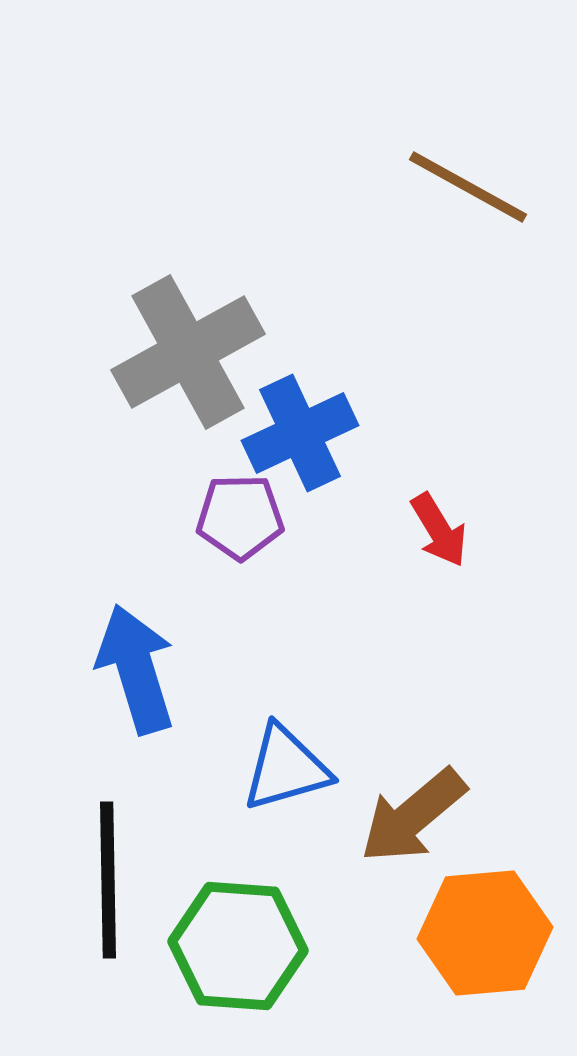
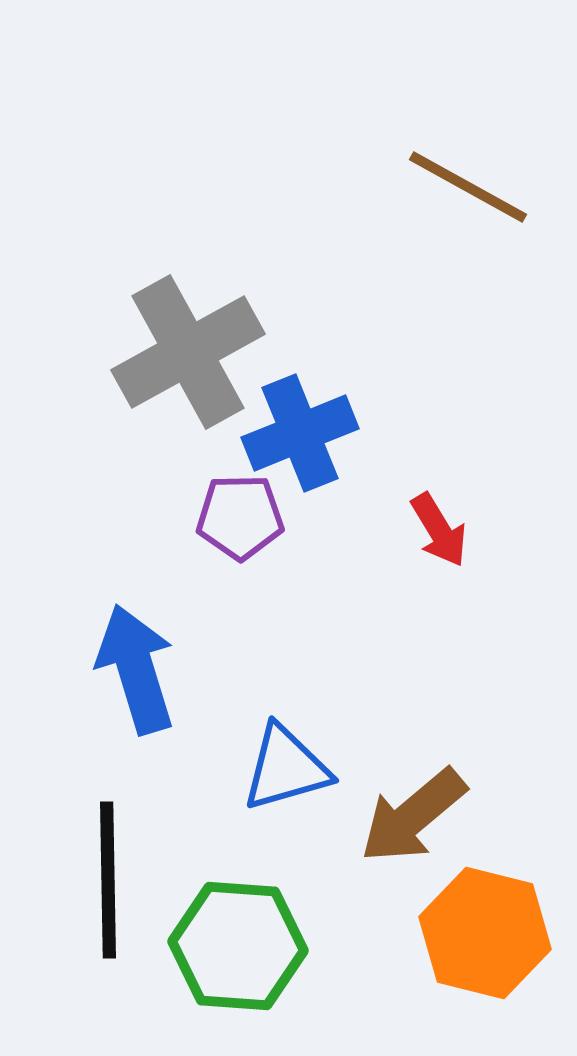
blue cross: rotated 3 degrees clockwise
orange hexagon: rotated 19 degrees clockwise
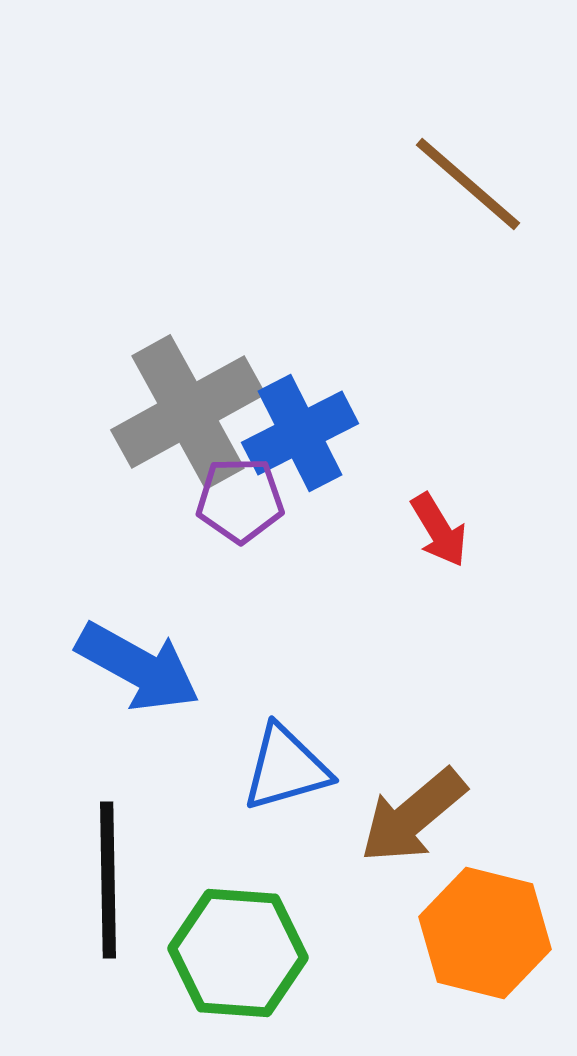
brown line: moved 3 px up; rotated 12 degrees clockwise
gray cross: moved 60 px down
blue cross: rotated 5 degrees counterclockwise
purple pentagon: moved 17 px up
blue arrow: moved 2 px right, 2 px up; rotated 136 degrees clockwise
green hexagon: moved 7 px down
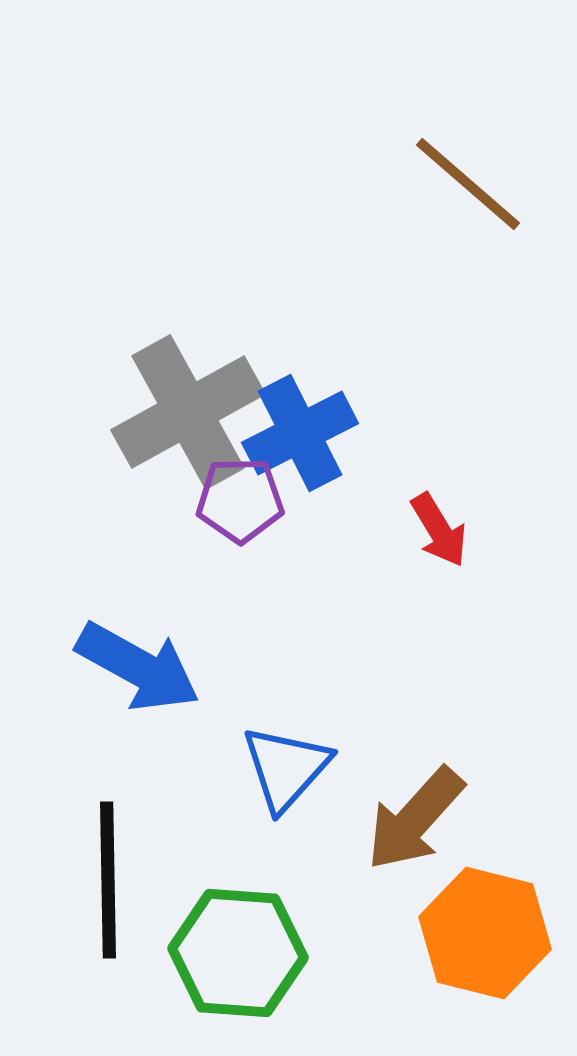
blue triangle: rotated 32 degrees counterclockwise
brown arrow: moved 2 px right, 3 px down; rotated 8 degrees counterclockwise
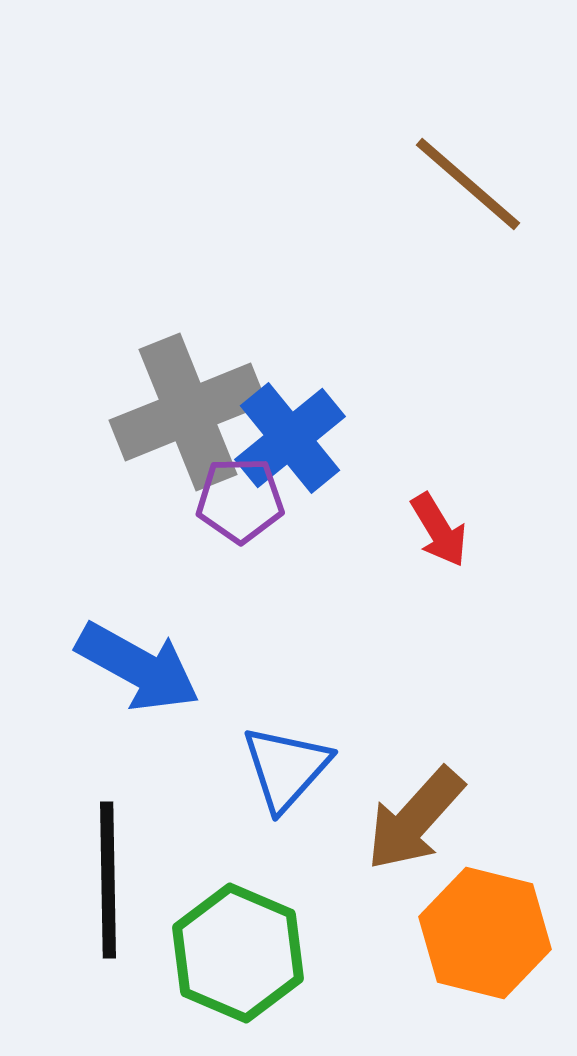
gray cross: rotated 7 degrees clockwise
blue cross: moved 10 px left, 5 px down; rotated 12 degrees counterclockwise
green hexagon: rotated 19 degrees clockwise
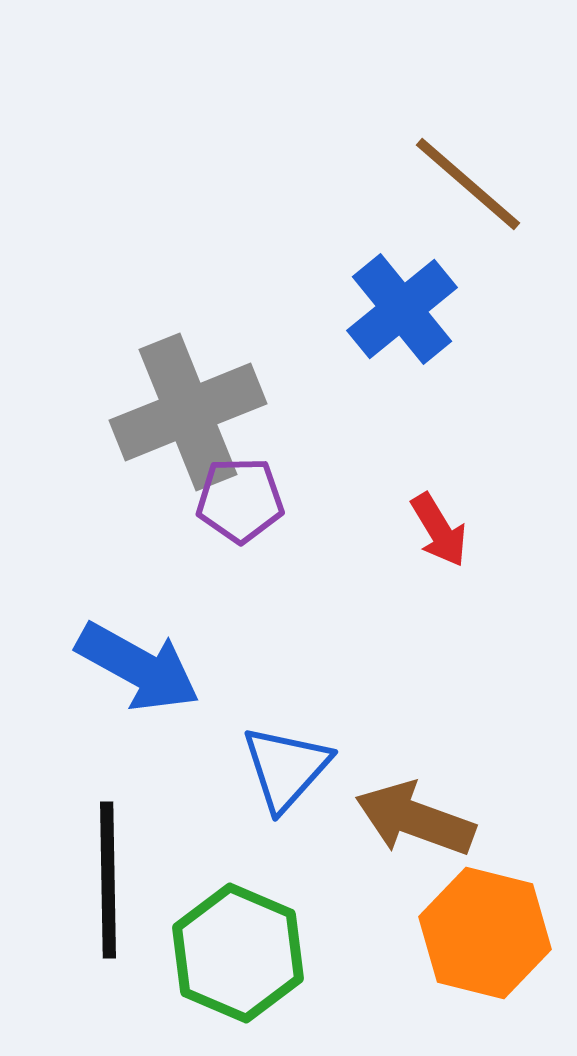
blue cross: moved 112 px right, 129 px up
brown arrow: rotated 68 degrees clockwise
